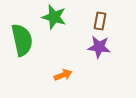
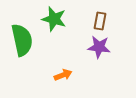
green star: moved 2 px down
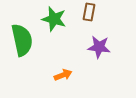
brown rectangle: moved 11 px left, 9 px up
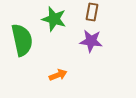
brown rectangle: moved 3 px right
purple star: moved 8 px left, 6 px up
orange arrow: moved 5 px left
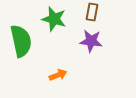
green semicircle: moved 1 px left, 1 px down
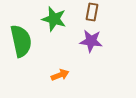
orange arrow: moved 2 px right
